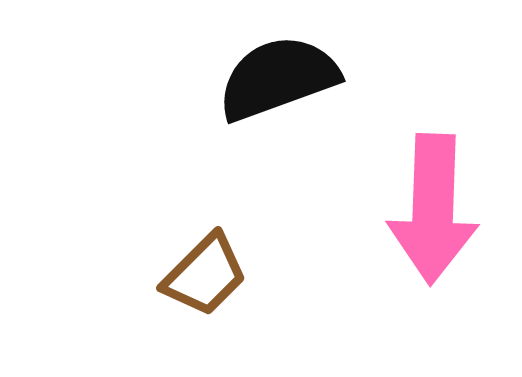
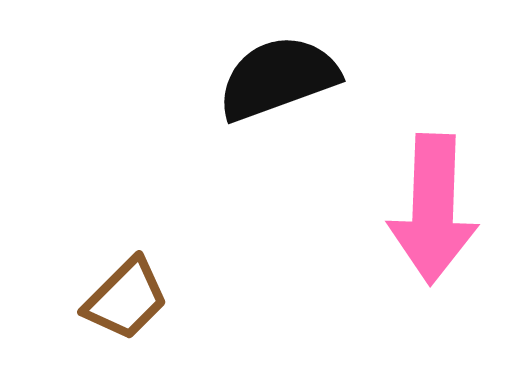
brown trapezoid: moved 79 px left, 24 px down
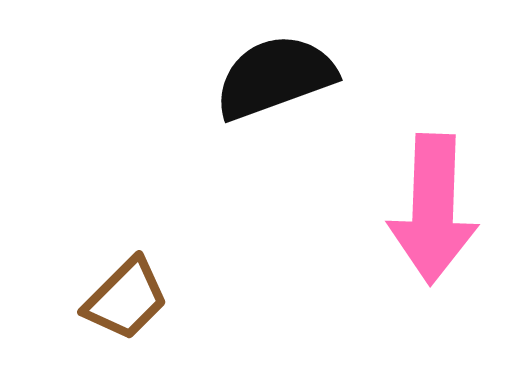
black semicircle: moved 3 px left, 1 px up
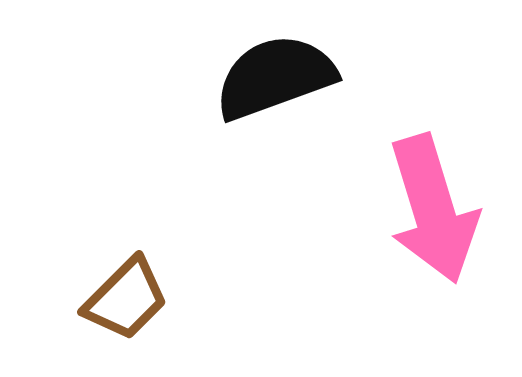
pink arrow: rotated 19 degrees counterclockwise
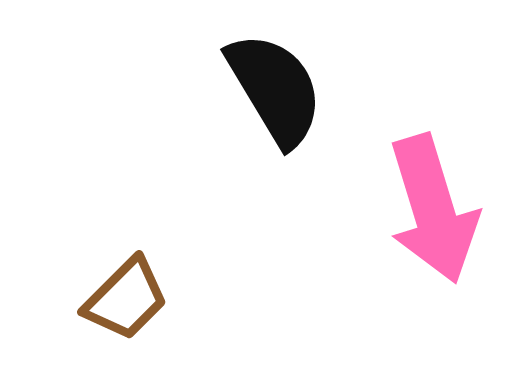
black semicircle: moved 12 px down; rotated 79 degrees clockwise
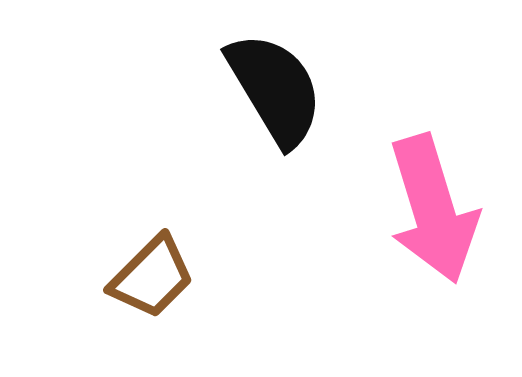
brown trapezoid: moved 26 px right, 22 px up
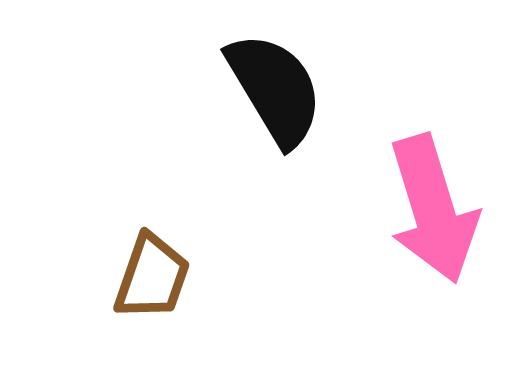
brown trapezoid: rotated 26 degrees counterclockwise
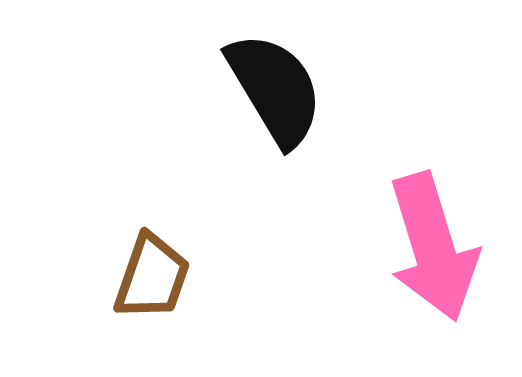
pink arrow: moved 38 px down
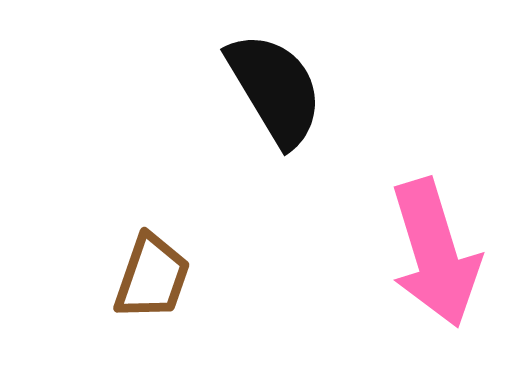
pink arrow: moved 2 px right, 6 px down
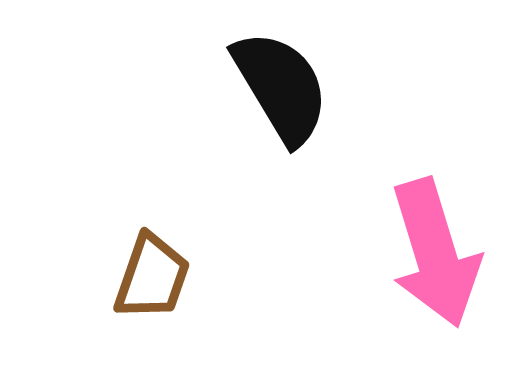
black semicircle: moved 6 px right, 2 px up
